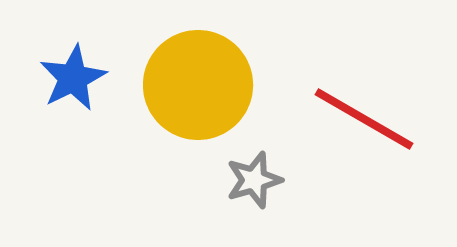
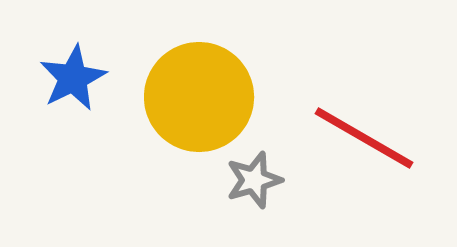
yellow circle: moved 1 px right, 12 px down
red line: moved 19 px down
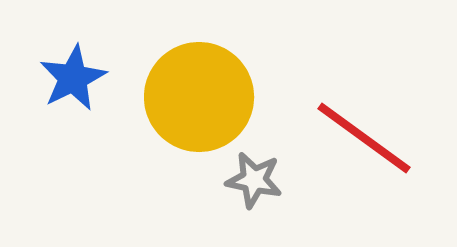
red line: rotated 6 degrees clockwise
gray star: rotated 28 degrees clockwise
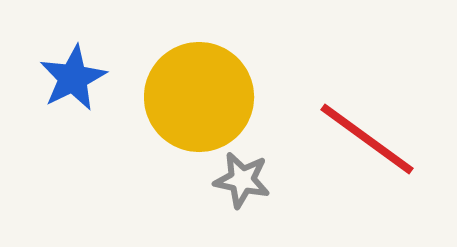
red line: moved 3 px right, 1 px down
gray star: moved 12 px left
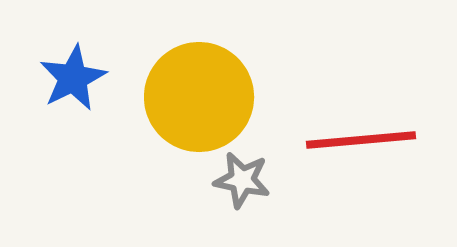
red line: moved 6 px left, 1 px down; rotated 41 degrees counterclockwise
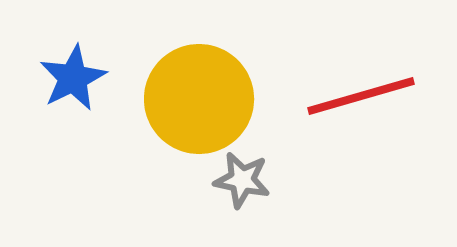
yellow circle: moved 2 px down
red line: moved 44 px up; rotated 11 degrees counterclockwise
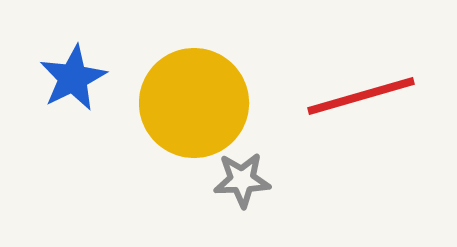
yellow circle: moved 5 px left, 4 px down
gray star: rotated 14 degrees counterclockwise
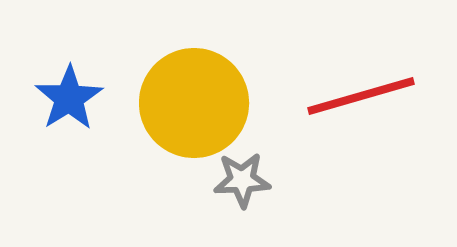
blue star: moved 4 px left, 20 px down; rotated 6 degrees counterclockwise
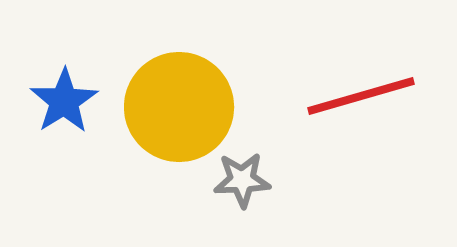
blue star: moved 5 px left, 3 px down
yellow circle: moved 15 px left, 4 px down
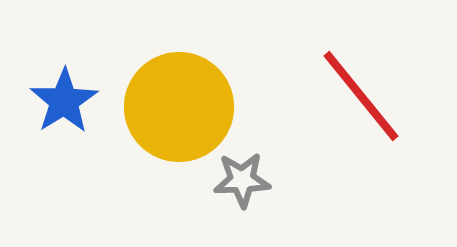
red line: rotated 67 degrees clockwise
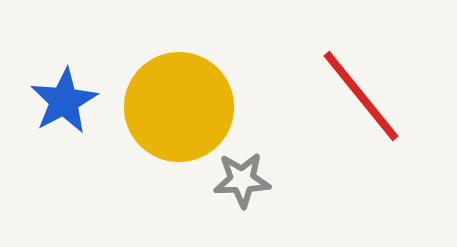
blue star: rotated 4 degrees clockwise
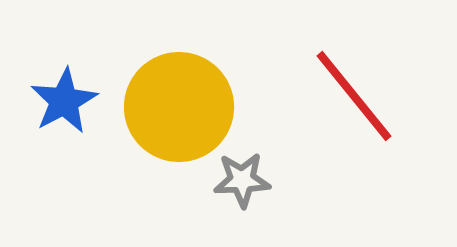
red line: moved 7 px left
